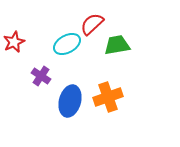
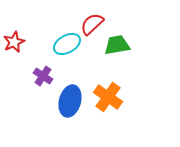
purple cross: moved 2 px right
orange cross: rotated 36 degrees counterclockwise
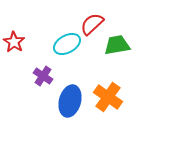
red star: rotated 15 degrees counterclockwise
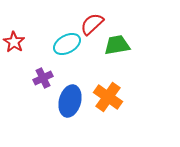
purple cross: moved 2 px down; rotated 30 degrees clockwise
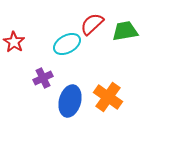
green trapezoid: moved 8 px right, 14 px up
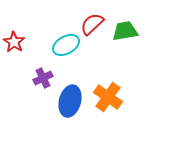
cyan ellipse: moved 1 px left, 1 px down
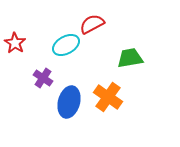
red semicircle: rotated 15 degrees clockwise
green trapezoid: moved 5 px right, 27 px down
red star: moved 1 px right, 1 px down
purple cross: rotated 30 degrees counterclockwise
blue ellipse: moved 1 px left, 1 px down
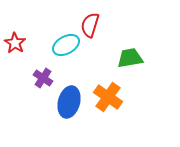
red semicircle: moved 2 px left, 1 px down; rotated 45 degrees counterclockwise
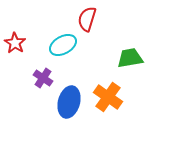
red semicircle: moved 3 px left, 6 px up
cyan ellipse: moved 3 px left
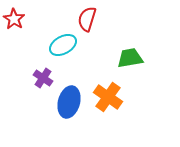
red star: moved 1 px left, 24 px up
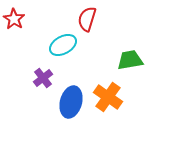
green trapezoid: moved 2 px down
purple cross: rotated 18 degrees clockwise
blue ellipse: moved 2 px right
